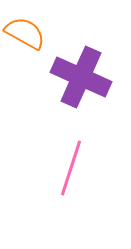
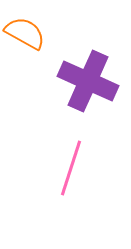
purple cross: moved 7 px right, 4 px down
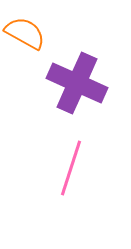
purple cross: moved 11 px left, 2 px down
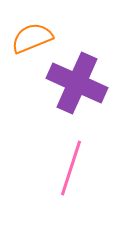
orange semicircle: moved 7 px right, 5 px down; rotated 51 degrees counterclockwise
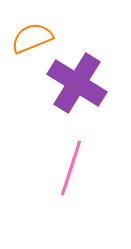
purple cross: rotated 8 degrees clockwise
